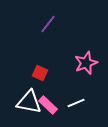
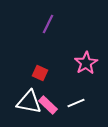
purple line: rotated 12 degrees counterclockwise
pink star: rotated 10 degrees counterclockwise
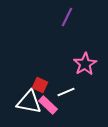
purple line: moved 19 px right, 7 px up
pink star: moved 1 px left, 1 px down
red square: moved 12 px down
white line: moved 10 px left, 11 px up
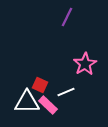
white triangle: moved 2 px left; rotated 12 degrees counterclockwise
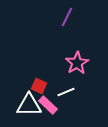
pink star: moved 8 px left, 1 px up
red square: moved 1 px left, 1 px down
white triangle: moved 2 px right, 3 px down
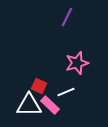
pink star: rotated 15 degrees clockwise
pink rectangle: moved 2 px right
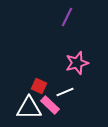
white line: moved 1 px left
white triangle: moved 3 px down
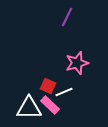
red square: moved 9 px right
white line: moved 1 px left
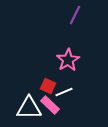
purple line: moved 8 px right, 2 px up
pink star: moved 9 px left, 3 px up; rotated 15 degrees counterclockwise
